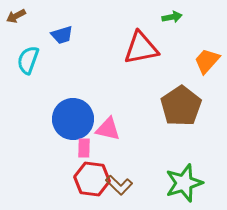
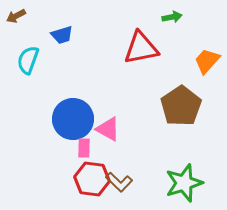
pink triangle: rotated 16 degrees clockwise
brown L-shape: moved 3 px up
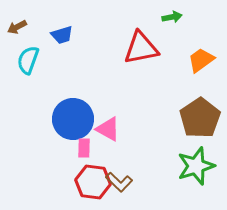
brown arrow: moved 1 px right, 11 px down
orange trapezoid: moved 6 px left, 1 px up; rotated 12 degrees clockwise
brown pentagon: moved 19 px right, 12 px down
red hexagon: moved 1 px right, 3 px down
green star: moved 12 px right, 17 px up
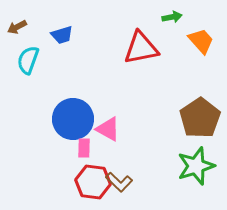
orange trapezoid: moved 19 px up; rotated 84 degrees clockwise
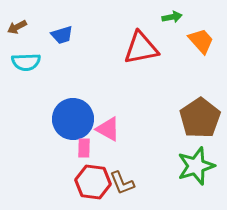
cyan semicircle: moved 2 px left, 2 px down; rotated 112 degrees counterclockwise
brown L-shape: moved 3 px right, 1 px down; rotated 24 degrees clockwise
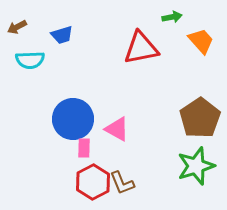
cyan semicircle: moved 4 px right, 2 px up
pink triangle: moved 9 px right
red hexagon: rotated 24 degrees clockwise
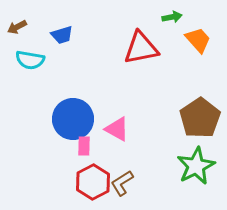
orange trapezoid: moved 3 px left, 1 px up
cyan semicircle: rotated 12 degrees clockwise
pink rectangle: moved 2 px up
green star: rotated 9 degrees counterclockwise
brown L-shape: rotated 80 degrees clockwise
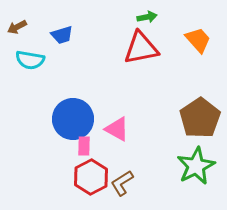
green arrow: moved 25 px left
red hexagon: moved 2 px left, 5 px up
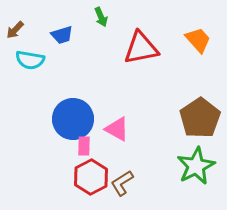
green arrow: moved 46 px left; rotated 78 degrees clockwise
brown arrow: moved 2 px left, 3 px down; rotated 18 degrees counterclockwise
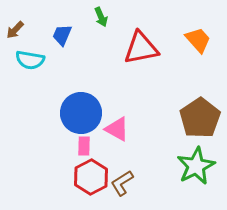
blue trapezoid: rotated 130 degrees clockwise
blue circle: moved 8 px right, 6 px up
